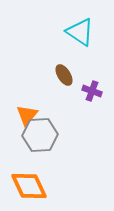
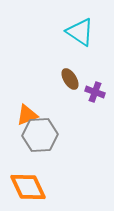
brown ellipse: moved 6 px right, 4 px down
purple cross: moved 3 px right, 1 px down
orange triangle: rotated 30 degrees clockwise
orange diamond: moved 1 px left, 1 px down
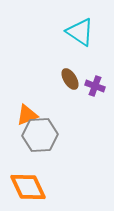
purple cross: moved 6 px up
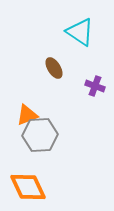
brown ellipse: moved 16 px left, 11 px up
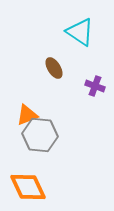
gray hexagon: rotated 8 degrees clockwise
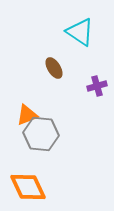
purple cross: moved 2 px right; rotated 36 degrees counterclockwise
gray hexagon: moved 1 px right, 1 px up
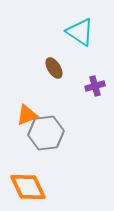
purple cross: moved 2 px left
gray hexagon: moved 5 px right, 1 px up; rotated 12 degrees counterclockwise
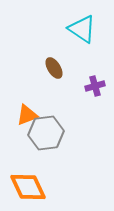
cyan triangle: moved 2 px right, 3 px up
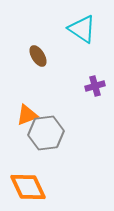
brown ellipse: moved 16 px left, 12 px up
